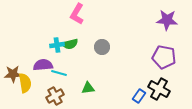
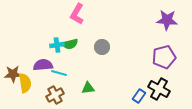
purple pentagon: rotated 25 degrees counterclockwise
brown cross: moved 1 px up
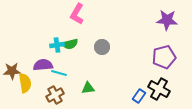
brown star: moved 1 px left, 3 px up
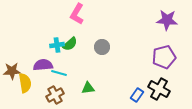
green semicircle: rotated 28 degrees counterclockwise
blue rectangle: moved 2 px left, 1 px up
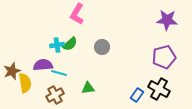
brown star: rotated 18 degrees counterclockwise
